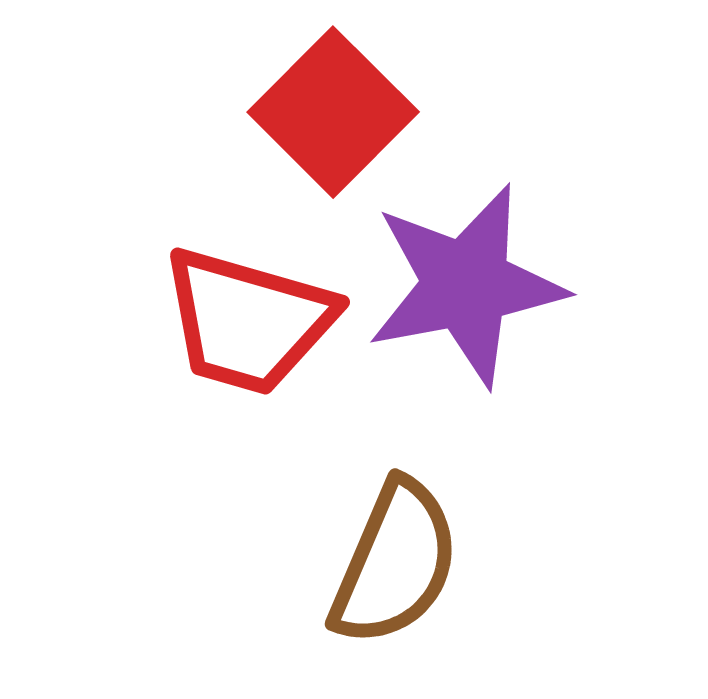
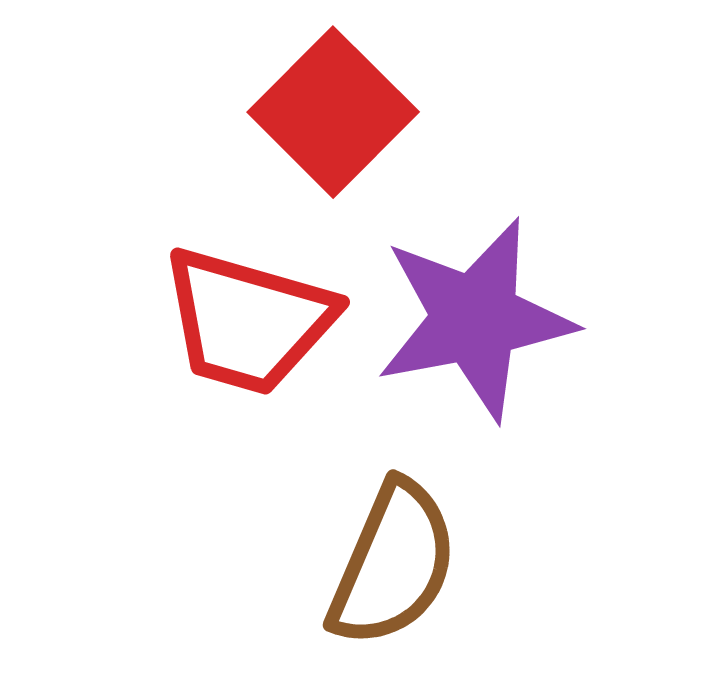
purple star: moved 9 px right, 34 px down
brown semicircle: moved 2 px left, 1 px down
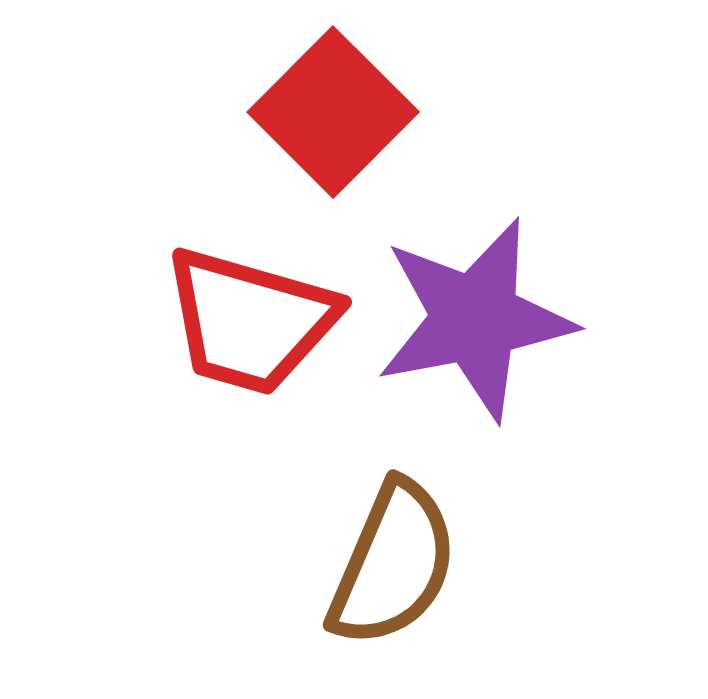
red trapezoid: moved 2 px right
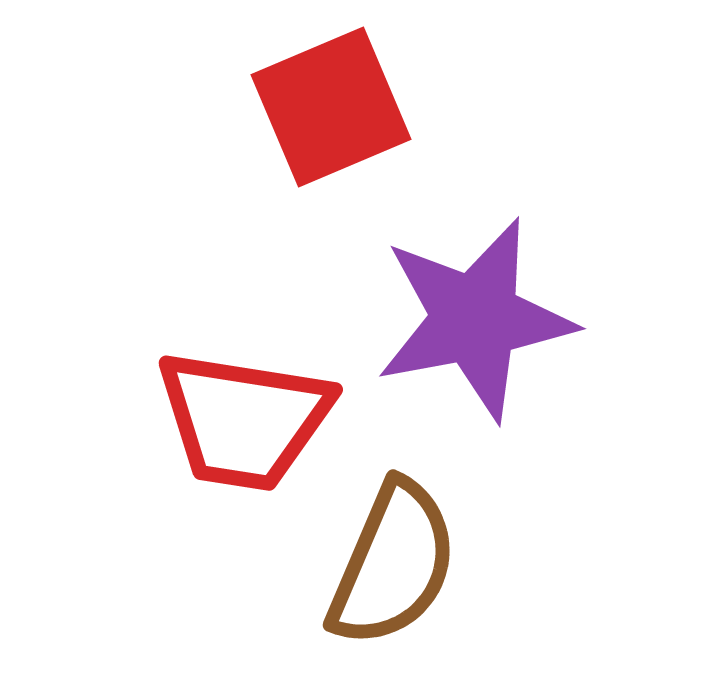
red square: moved 2 px left, 5 px up; rotated 22 degrees clockwise
red trapezoid: moved 6 px left, 99 px down; rotated 7 degrees counterclockwise
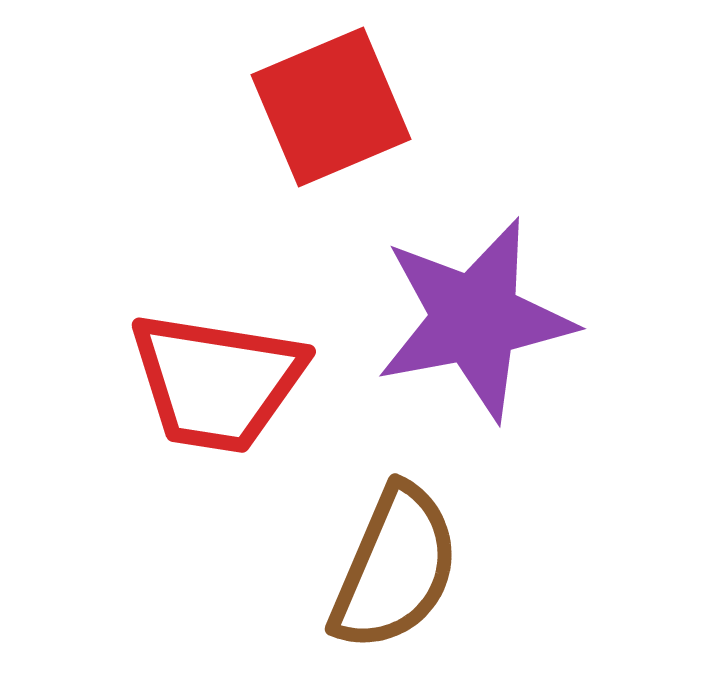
red trapezoid: moved 27 px left, 38 px up
brown semicircle: moved 2 px right, 4 px down
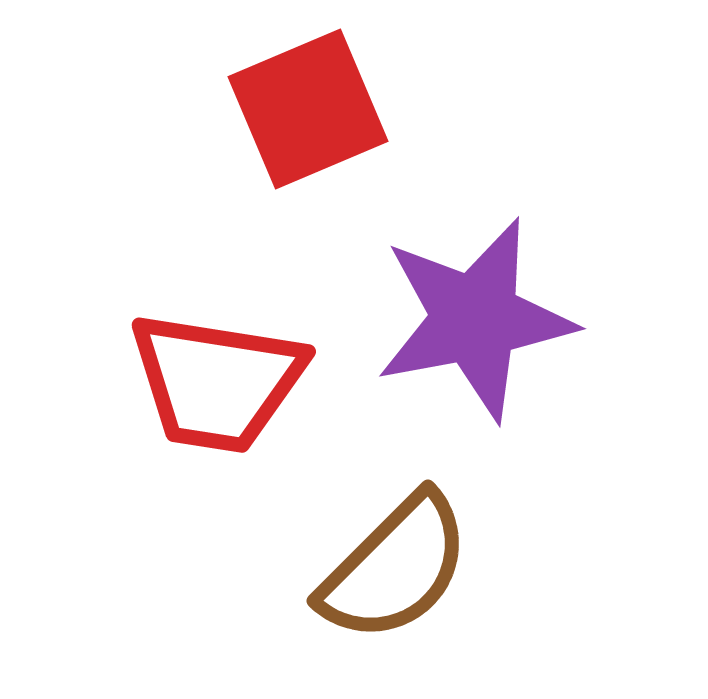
red square: moved 23 px left, 2 px down
brown semicircle: rotated 22 degrees clockwise
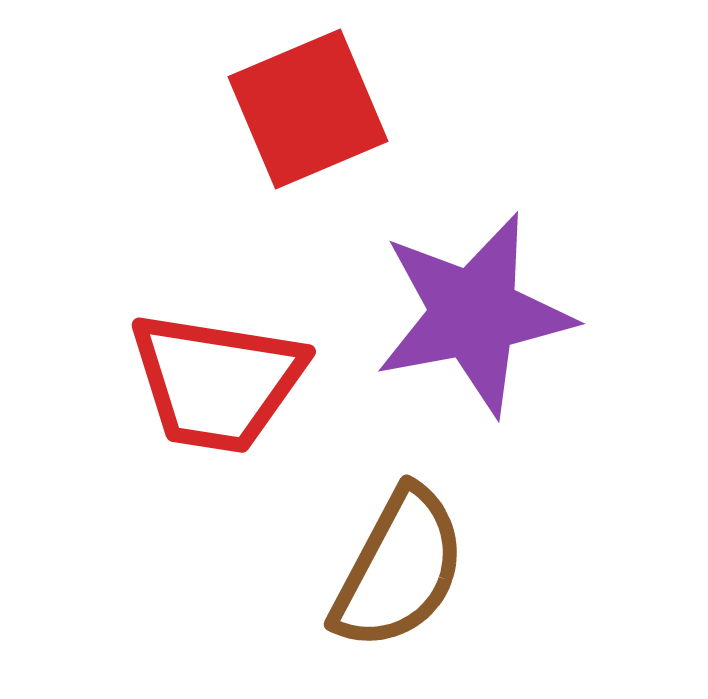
purple star: moved 1 px left, 5 px up
brown semicircle: moved 4 px right, 1 px down; rotated 17 degrees counterclockwise
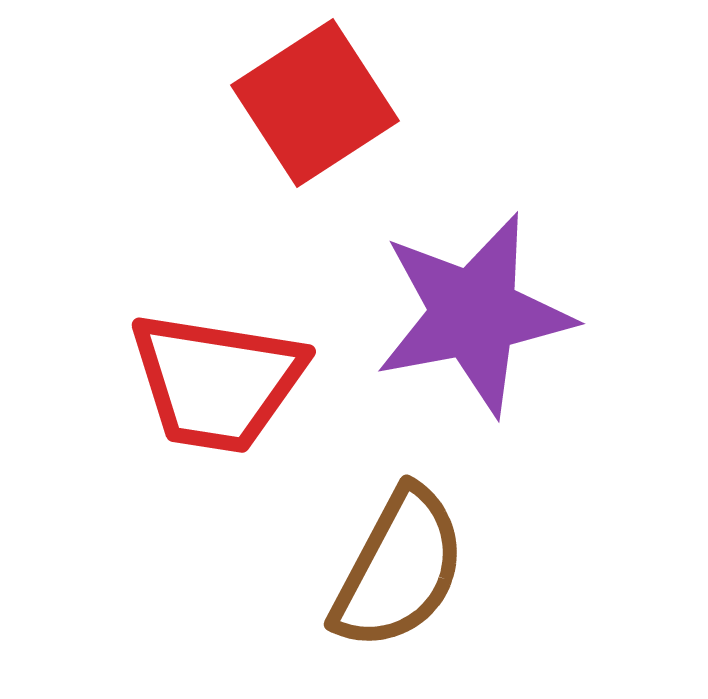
red square: moved 7 px right, 6 px up; rotated 10 degrees counterclockwise
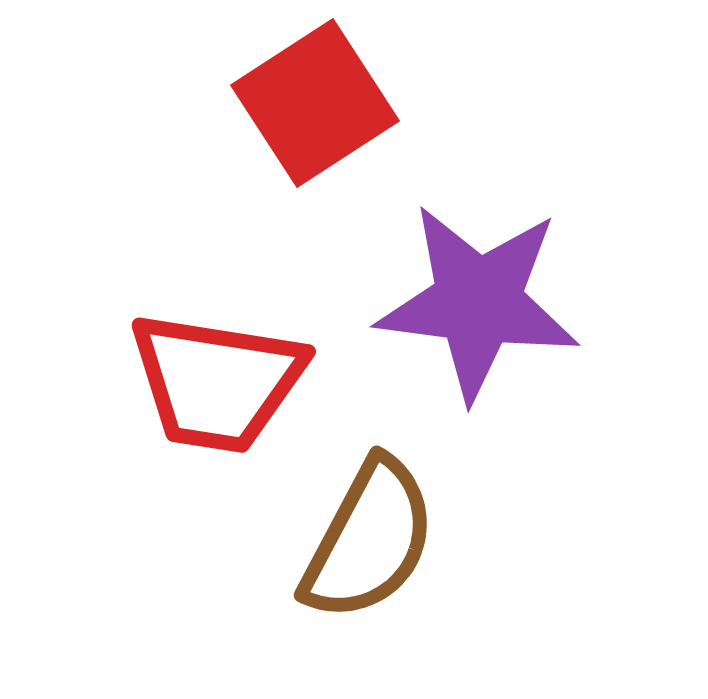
purple star: moved 4 px right, 12 px up; rotated 18 degrees clockwise
brown semicircle: moved 30 px left, 29 px up
